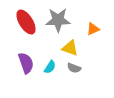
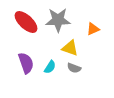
red ellipse: rotated 15 degrees counterclockwise
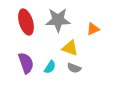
red ellipse: rotated 30 degrees clockwise
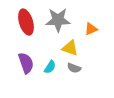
orange triangle: moved 2 px left
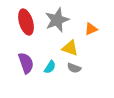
gray star: moved 1 px left; rotated 20 degrees counterclockwise
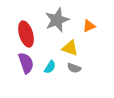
red ellipse: moved 12 px down
orange triangle: moved 2 px left, 3 px up
